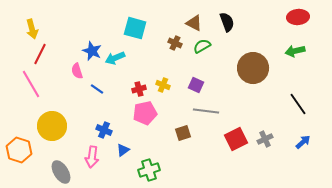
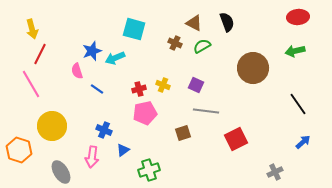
cyan square: moved 1 px left, 1 px down
blue star: rotated 30 degrees clockwise
gray cross: moved 10 px right, 33 px down
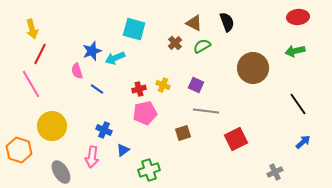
brown cross: rotated 24 degrees clockwise
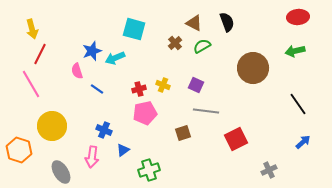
gray cross: moved 6 px left, 2 px up
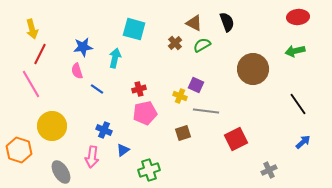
green semicircle: moved 1 px up
blue star: moved 9 px left, 4 px up; rotated 12 degrees clockwise
cyan arrow: rotated 126 degrees clockwise
brown circle: moved 1 px down
yellow cross: moved 17 px right, 11 px down
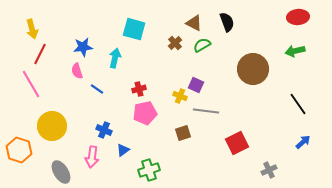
red square: moved 1 px right, 4 px down
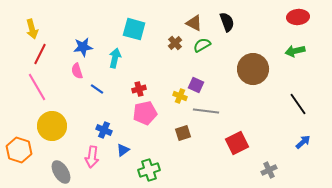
pink line: moved 6 px right, 3 px down
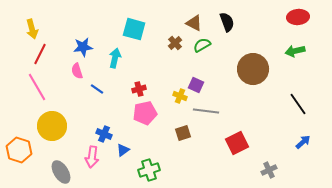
blue cross: moved 4 px down
